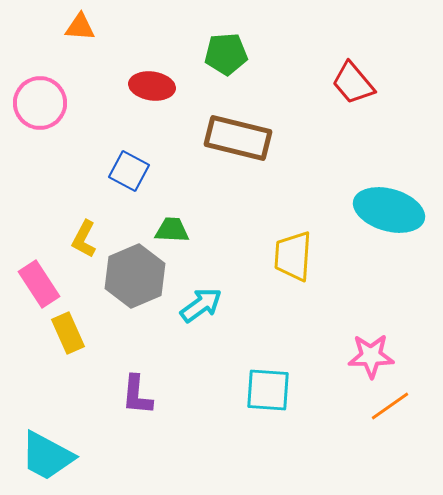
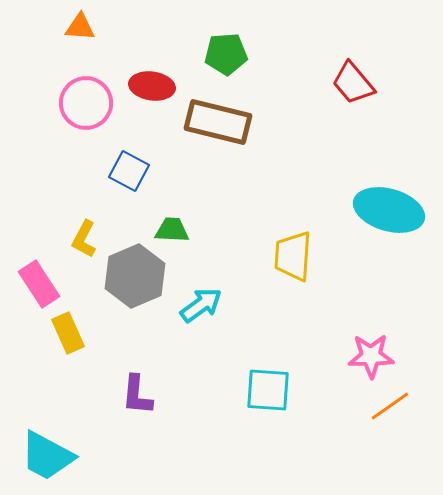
pink circle: moved 46 px right
brown rectangle: moved 20 px left, 16 px up
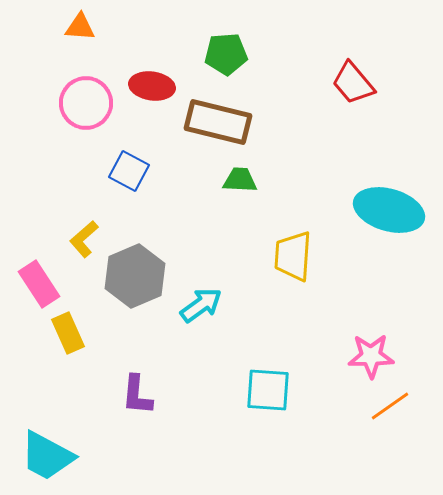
green trapezoid: moved 68 px right, 50 px up
yellow L-shape: rotated 21 degrees clockwise
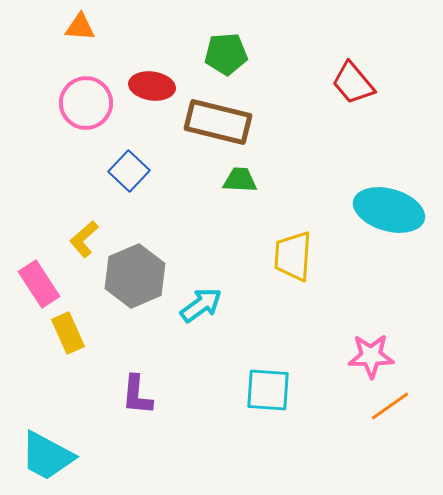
blue square: rotated 15 degrees clockwise
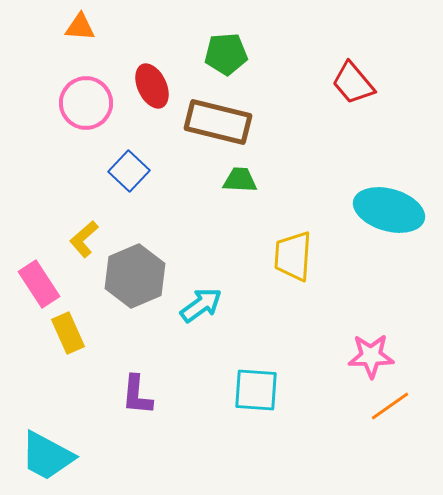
red ellipse: rotated 57 degrees clockwise
cyan square: moved 12 px left
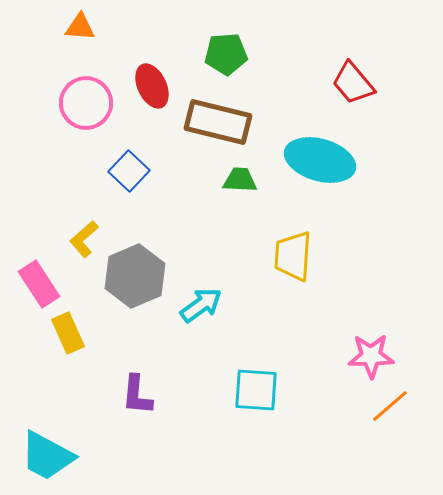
cyan ellipse: moved 69 px left, 50 px up
orange line: rotated 6 degrees counterclockwise
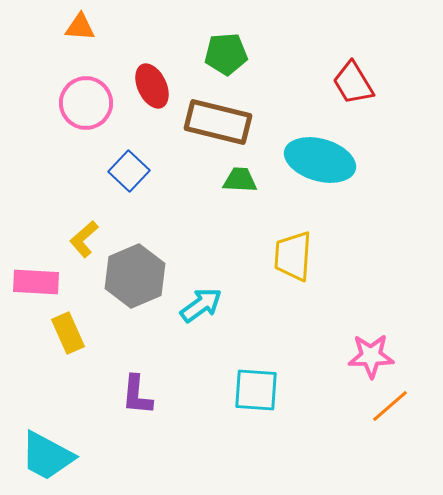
red trapezoid: rotated 9 degrees clockwise
pink rectangle: moved 3 px left, 2 px up; rotated 54 degrees counterclockwise
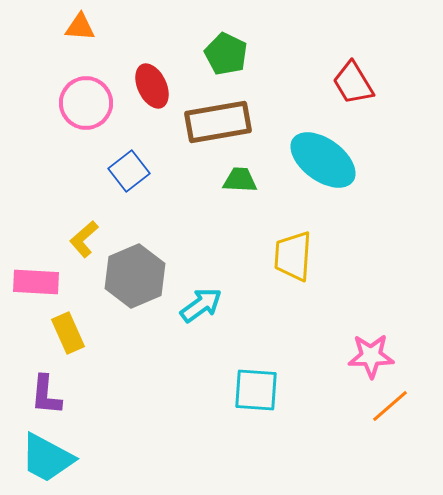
green pentagon: rotated 30 degrees clockwise
brown rectangle: rotated 24 degrees counterclockwise
cyan ellipse: moved 3 px right; rotated 20 degrees clockwise
blue square: rotated 9 degrees clockwise
purple L-shape: moved 91 px left
cyan trapezoid: moved 2 px down
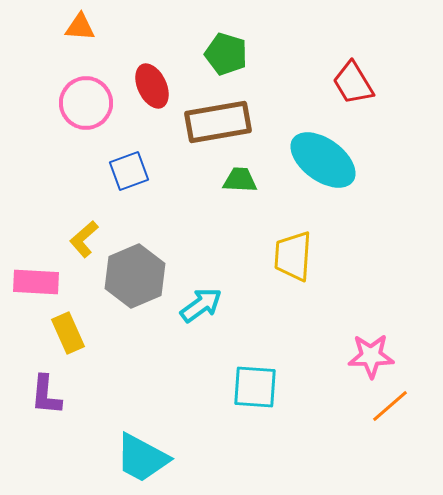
green pentagon: rotated 9 degrees counterclockwise
blue square: rotated 18 degrees clockwise
cyan square: moved 1 px left, 3 px up
cyan trapezoid: moved 95 px right
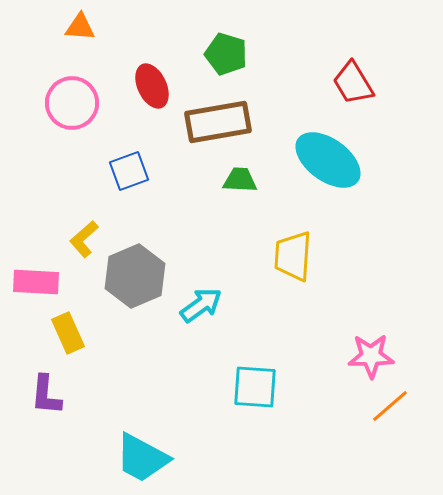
pink circle: moved 14 px left
cyan ellipse: moved 5 px right
